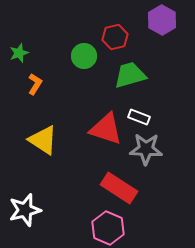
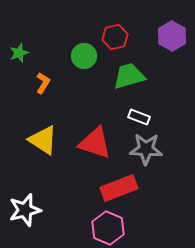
purple hexagon: moved 10 px right, 16 px down
green trapezoid: moved 1 px left, 1 px down
orange L-shape: moved 8 px right, 1 px up
red triangle: moved 11 px left, 14 px down
red rectangle: rotated 54 degrees counterclockwise
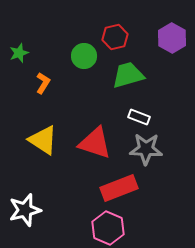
purple hexagon: moved 2 px down
green trapezoid: moved 1 px left, 1 px up
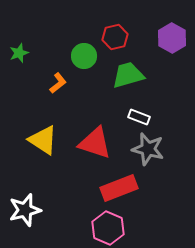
orange L-shape: moved 15 px right; rotated 20 degrees clockwise
gray star: moved 2 px right; rotated 12 degrees clockwise
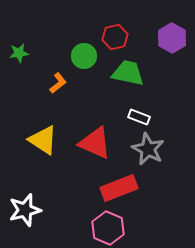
green star: rotated 12 degrees clockwise
green trapezoid: moved 2 px up; rotated 28 degrees clockwise
red triangle: rotated 6 degrees clockwise
gray star: rotated 12 degrees clockwise
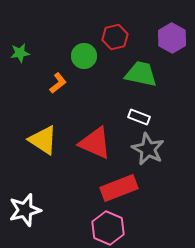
green star: moved 1 px right
green trapezoid: moved 13 px right, 1 px down
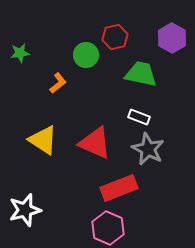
green circle: moved 2 px right, 1 px up
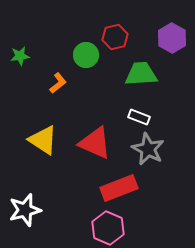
green star: moved 3 px down
green trapezoid: rotated 16 degrees counterclockwise
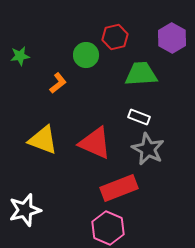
yellow triangle: rotated 12 degrees counterclockwise
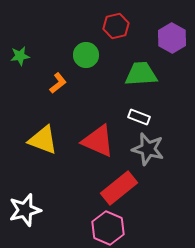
red hexagon: moved 1 px right, 11 px up
red triangle: moved 3 px right, 2 px up
gray star: rotated 12 degrees counterclockwise
red rectangle: rotated 18 degrees counterclockwise
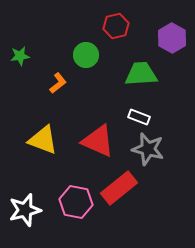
pink hexagon: moved 32 px left, 26 px up; rotated 12 degrees counterclockwise
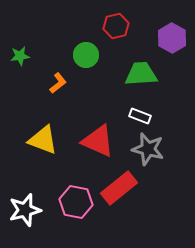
white rectangle: moved 1 px right, 1 px up
